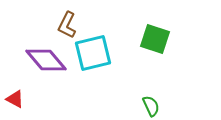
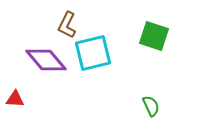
green square: moved 1 px left, 3 px up
red triangle: rotated 24 degrees counterclockwise
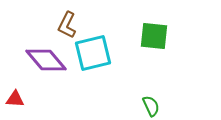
green square: rotated 12 degrees counterclockwise
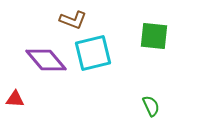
brown L-shape: moved 6 px right, 5 px up; rotated 96 degrees counterclockwise
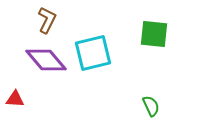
brown L-shape: moved 26 px left; rotated 84 degrees counterclockwise
green square: moved 2 px up
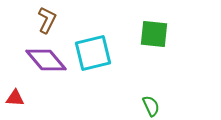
red triangle: moved 1 px up
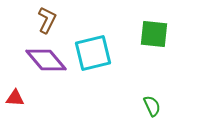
green semicircle: moved 1 px right
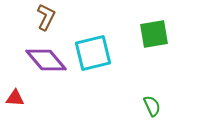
brown L-shape: moved 1 px left, 3 px up
green square: rotated 16 degrees counterclockwise
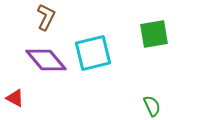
red triangle: rotated 24 degrees clockwise
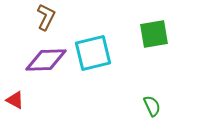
purple diamond: rotated 51 degrees counterclockwise
red triangle: moved 2 px down
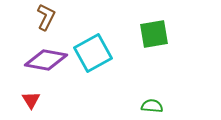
cyan square: rotated 15 degrees counterclockwise
purple diamond: rotated 12 degrees clockwise
red triangle: moved 16 px right; rotated 30 degrees clockwise
green semicircle: rotated 60 degrees counterclockwise
